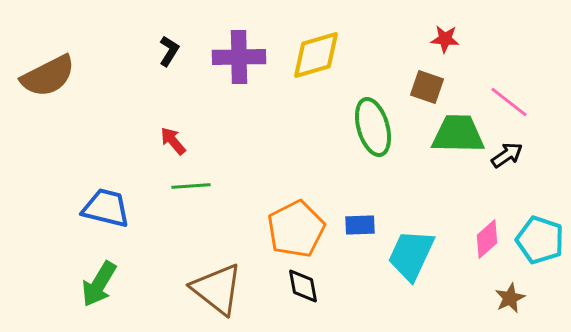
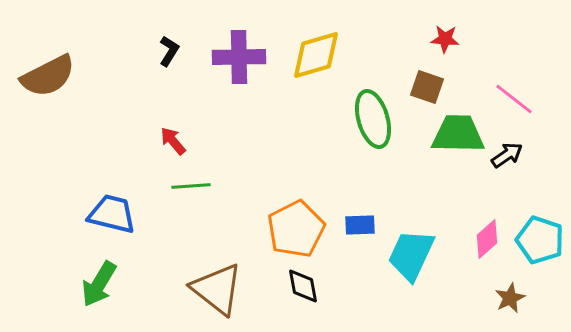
pink line: moved 5 px right, 3 px up
green ellipse: moved 8 px up
blue trapezoid: moved 6 px right, 6 px down
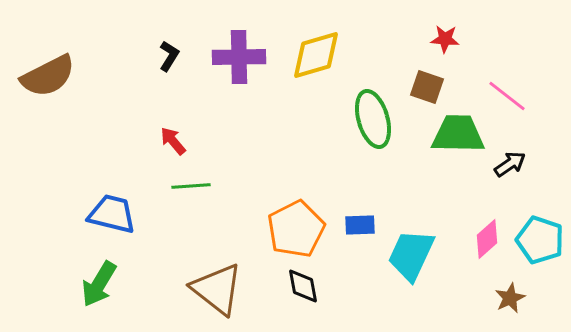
black L-shape: moved 5 px down
pink line: moved 7 px left, 3 px up
black arrow: moved 3 px right, 9 px down
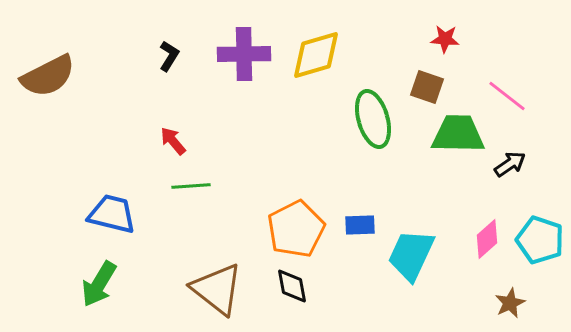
purple cross: moved 5 px right, 3 px up
black diamond: moved 11 px left
brown star: moved 5 px down
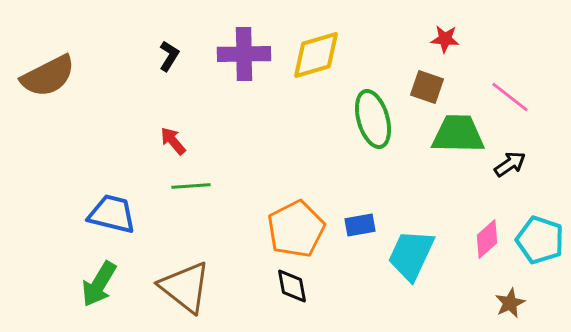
pink line: moved 3 px right, 1 px down
blue rectangle: rotated 8 degrees counterclockwise
brown triangle: moved 32 px left, 2 px up
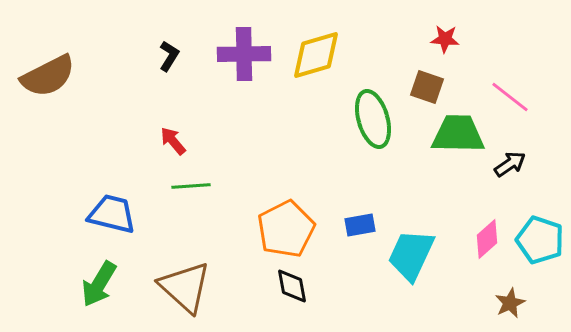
orange pentagon: moved 10 px left
brown triangle: rotated 4 degrees clockwise
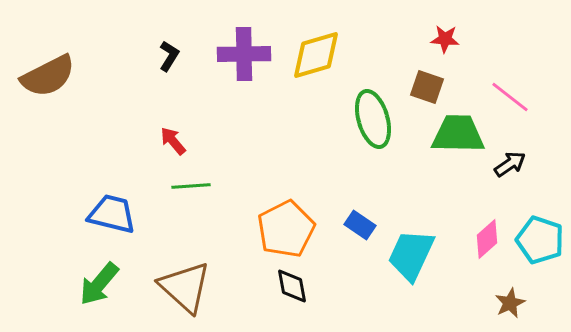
blue rectangle: rotated 44 degrees clockwise
green arrow: rotated 9 degrees clockwise
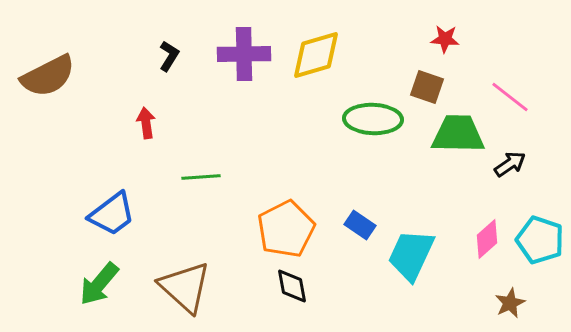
green ellipse: rotated 72 degrees counterclockwise
red arrow: moved 27 px left, 18 px up; rotated 32 degrees clockwise
green line: moved 10 px right, 9 px up
blue trapezoid: rotated 129 degrees clockwise
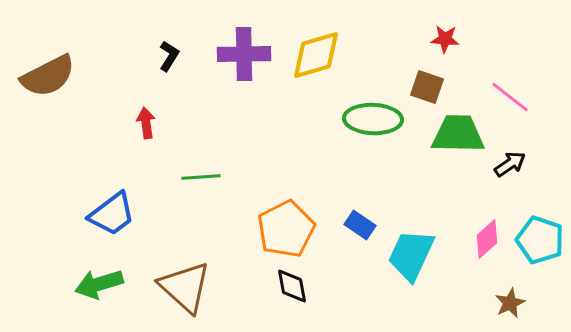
green arrow: rotated 33 degrees clockwise
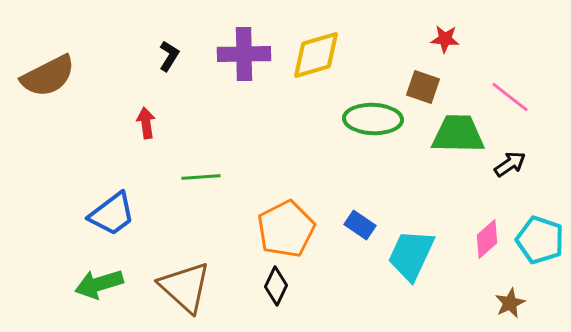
brown square: moved 4 px left
black diamond: moved 16 px left; rotated 36 degrees clockwise
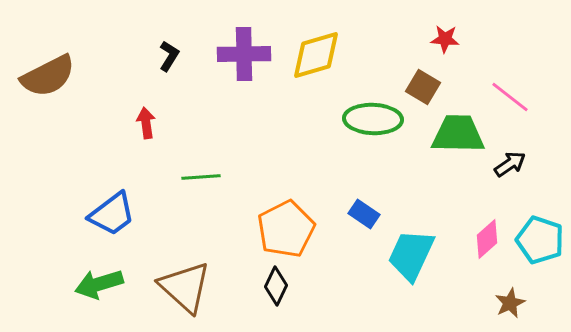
brown square: rotated 12 degrees clockwise
blue rectangle: moved 4 px right, 11 px up
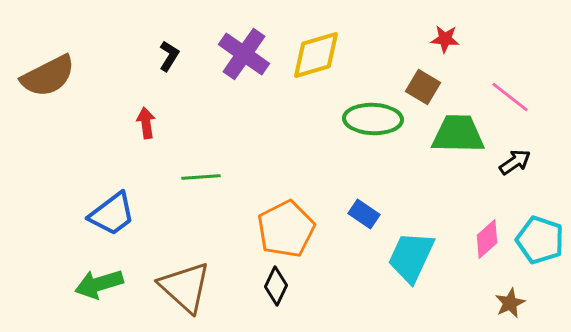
purple cross: rotated 36 degrees clockwise
black arrow: moved 5 px right, 2 px up
cyan trapezoid: moved 2 px down
